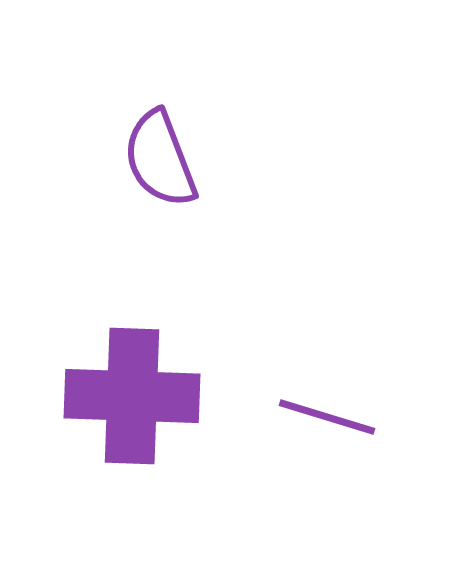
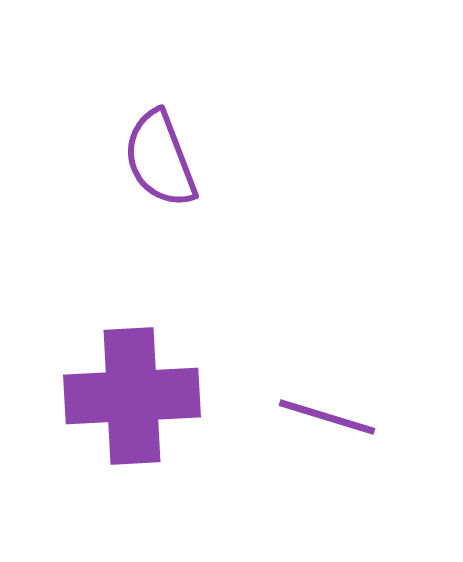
purple cross: rotated 5 degrees counterclockwise
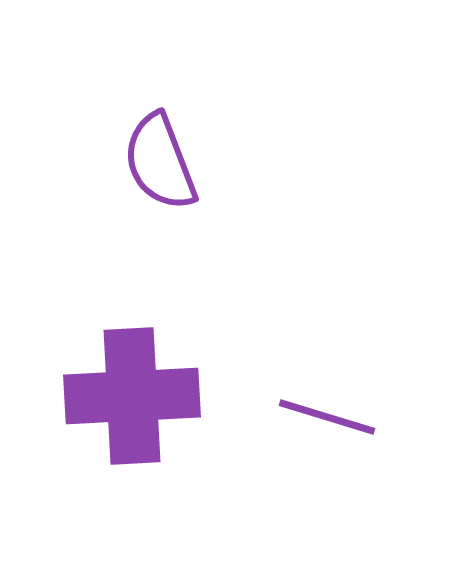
purple semicircle: moved 3 px down
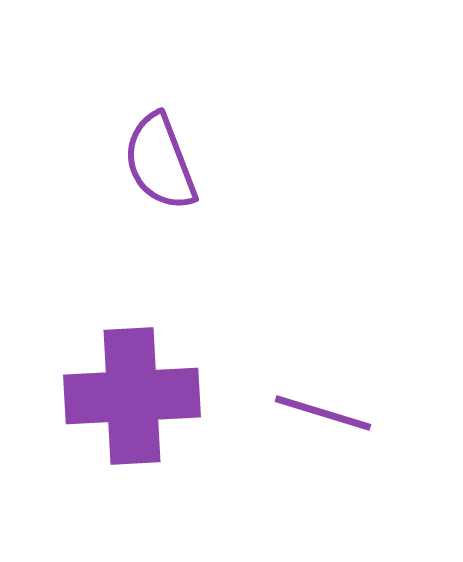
purple line: moved 4 px left, 4 px up
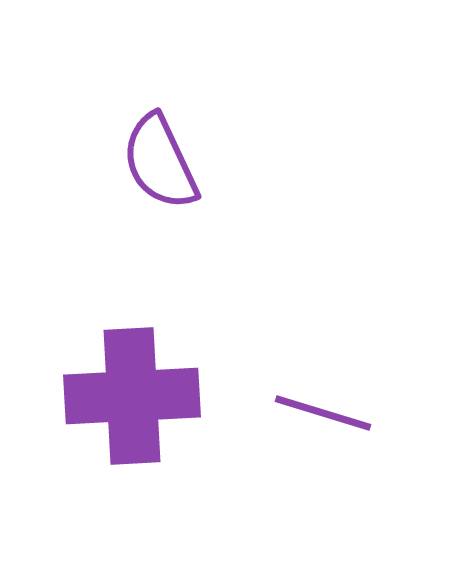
purple semicircle: rotated 4 degrees counterclockwise
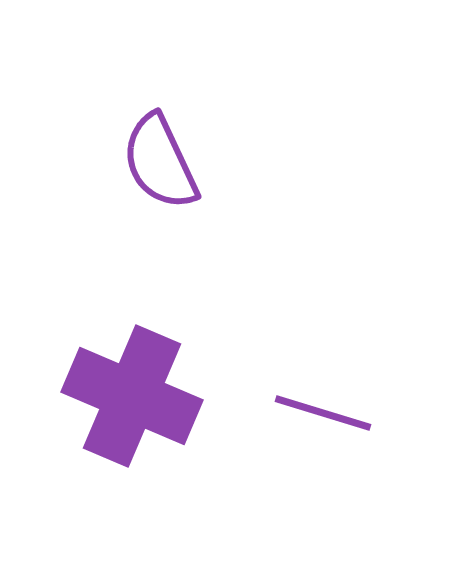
purple cross: rotated 26 degrees clockwise
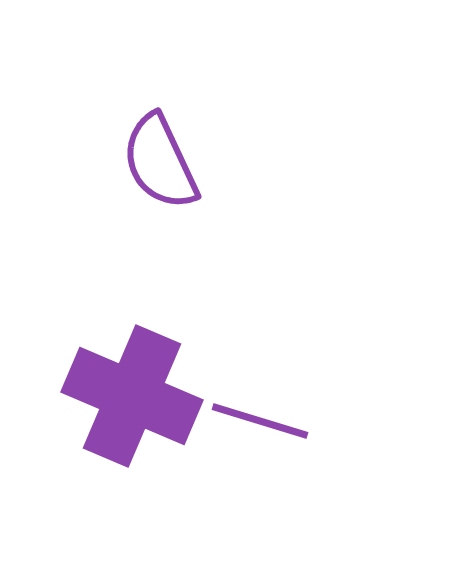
purple line: moved 63 px left, 8 px down
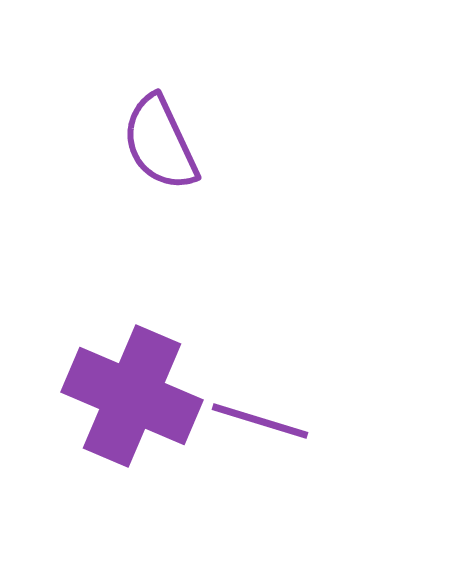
purple semicircle: moved 19 px up
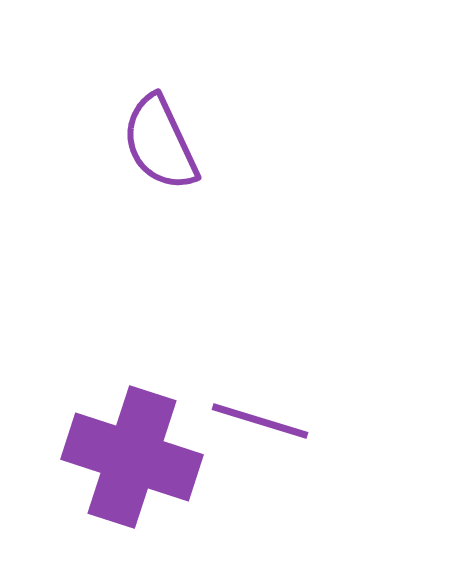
purple cross: moved 61 px down; rotated 5 degrees counterclockwise
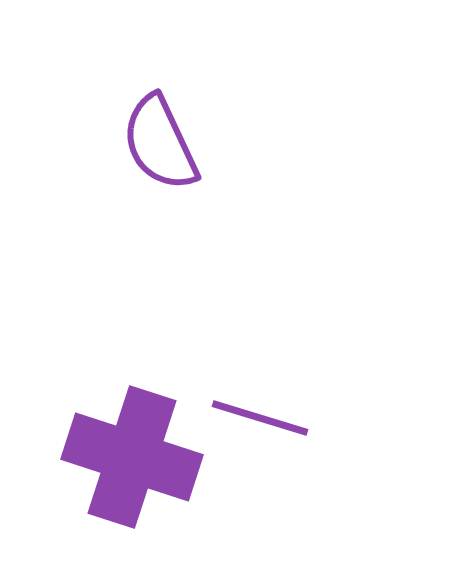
purple line: moved 3 px up
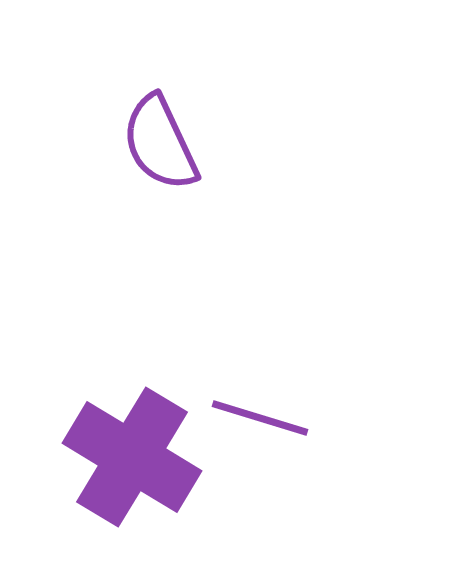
purple cross: rotated 13 degrees clockwise
